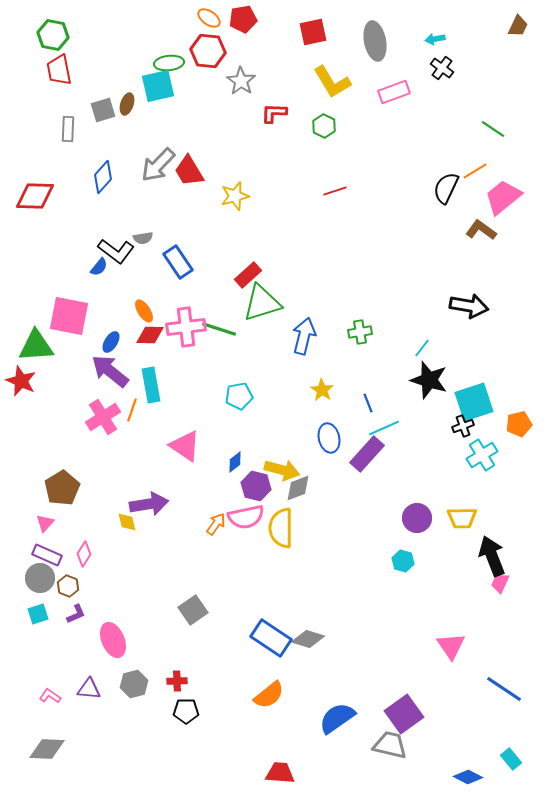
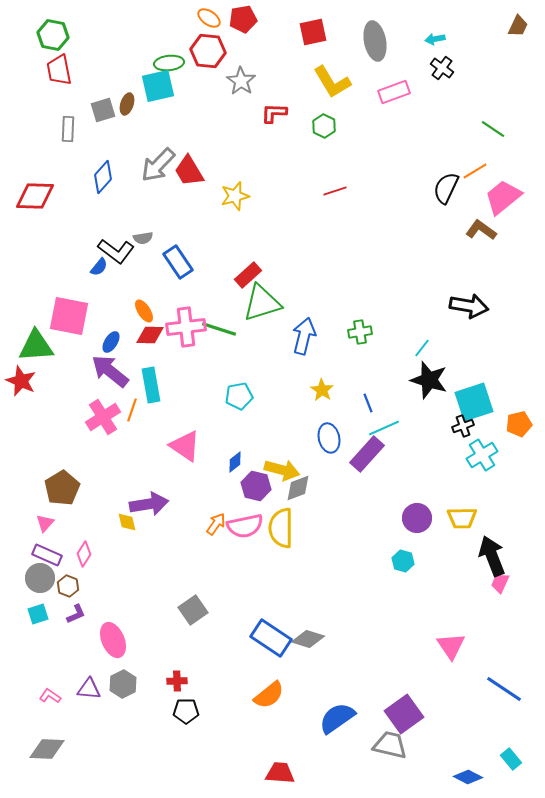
pink semicircle at (246, 517): moved 1 px left, 9 px down
gray hexagon at (134, 684): moved 11 px left; rotated 12 degrees counterclockwise
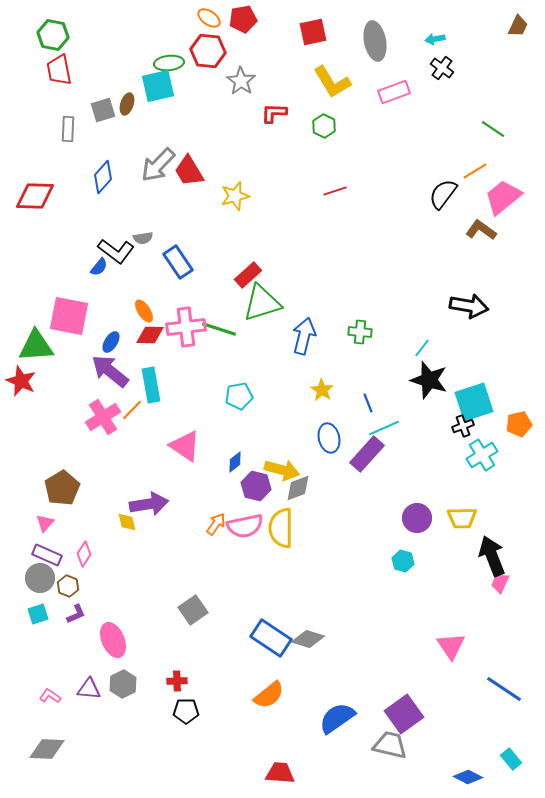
black semicircle at (446, 188): moved 3 px left, 6 px down; rotated 12 degrees clockwise
green cross at (360, 332): rotated 15 degrees clockwise
orange line at (132, 410): rotated 25 degrees clockwise
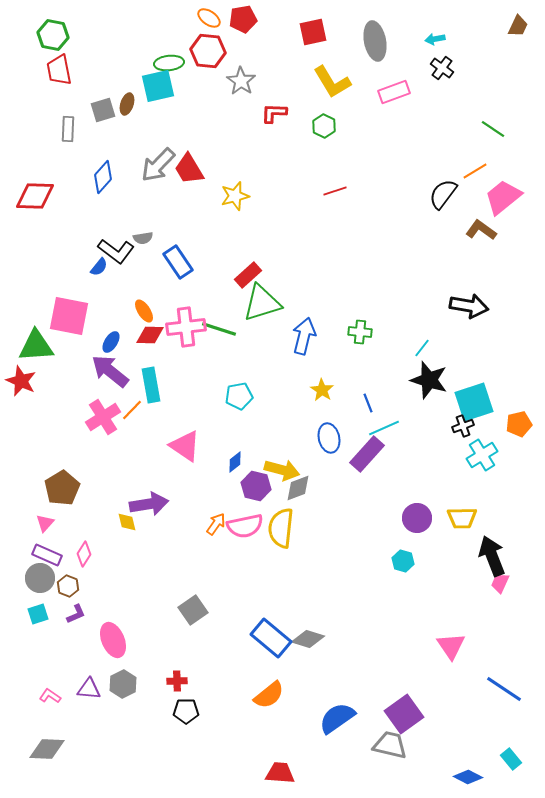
red trapezoid at (189, 171): moved 2 px up
yellow semicircle at (281, 528): rotated 6 degrees clockwise
blue rectangle at (271, 638): rotated 6 degrees clockwise
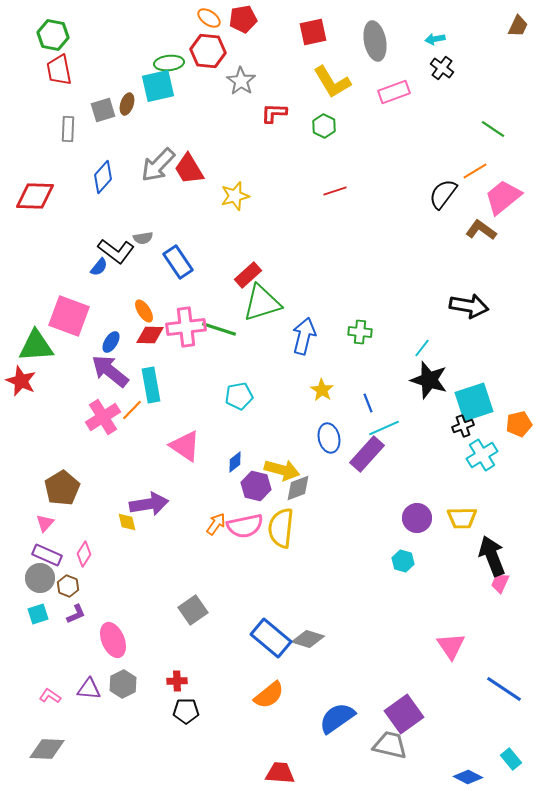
pink square at (69, 316): rotated 9 degrees clockwise
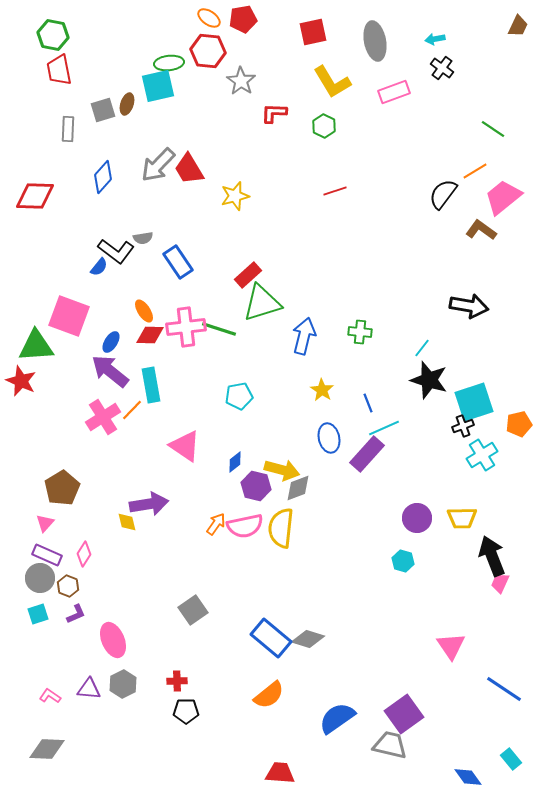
blue diamond at (468, 777): rotated 28 degrees clockwise
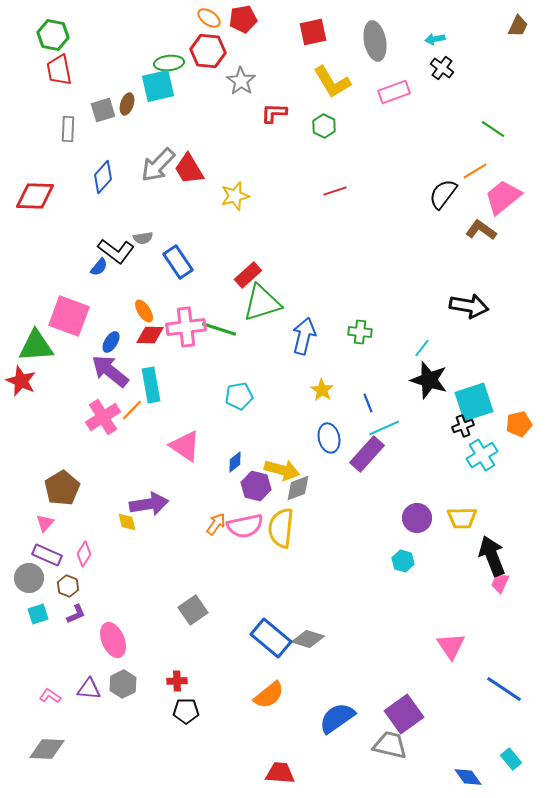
gray circle at (40, 578): moved 11 px left
